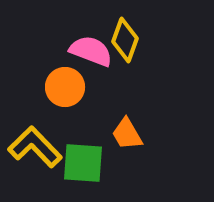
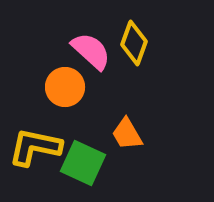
yellow diamond: moved 9 px right, 3 px down
pink semicircle: rotated 21 degrees clockwise
yellow L-shape: rotated 34 degrees counterclockwise
green square: rotated 21 degrees clockwise
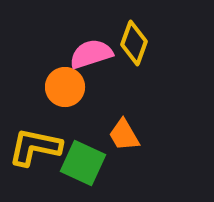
pink semicircle: moved 3 px down; rotated 60 degrees counterclockwise
orange trapezoid: moved 3 px left, 1 px down
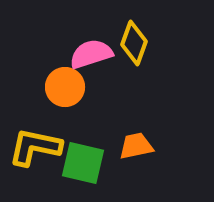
orange trapezoid: moved 12 px right, 11 px down; rotated 108 degrees clockwise
green square: rotated 12 degrees counterclockwise
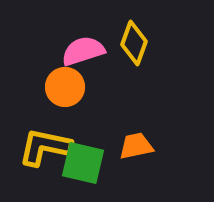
pink semicircle: moved 8 px left, 3 px up
yellow L-shape: moved 10 px right
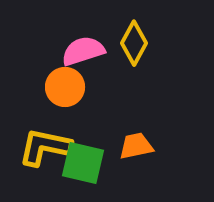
yellow diamond: rotated 9 degrees clockwise
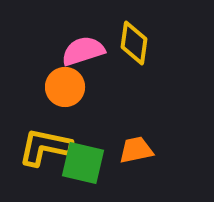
yellow diamond: rotated 21 degrees counterclockwise
orange trapezoid: moved 4 px down
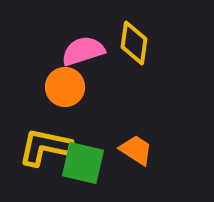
orange trapezoid: rotated 45 degrees clockwise
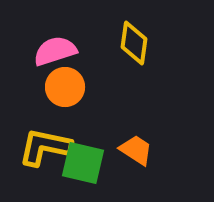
pink semicircle: moved 28 px left
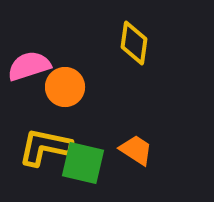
pink semicircle: moved 26 px left, 15 px down
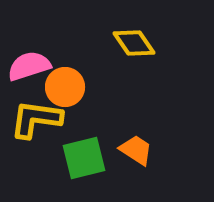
yellow diamond: rotated 42 degrees counterclockwise
yellow L-shape: moved 9 px left, 28 px up; rotated 4 degrees counterclockwise
green square: moved 1 px right, 5 px up; rotated 27 degrees counterclockwise
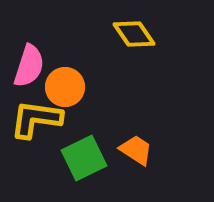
yellow diamond: moved 9 px up
pink semicircle: rotated 126 degrees clockwise
green square: rotated 12 degrees counterclockwise
